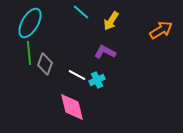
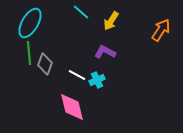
orange arrow: rotated 25 degrees counterclockwise
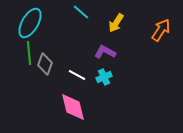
yellow arrow: moved 5 px right, 2 px down
cyan cross: moved 7 px right, 3 px up
pink diamond: moved 1 px right
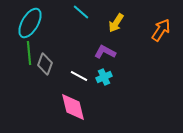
white line: moved 2 px right, 1 px down
